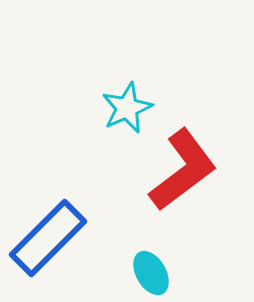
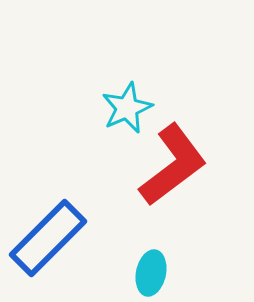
red L-shape: moved 10 px left, 5 px up
cyan ellipse: rotated 42 degrees clockwise
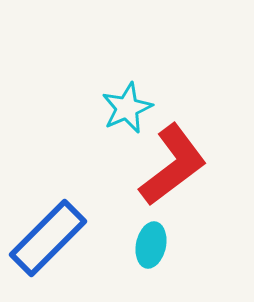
cyan ellipse: moved 28 px up
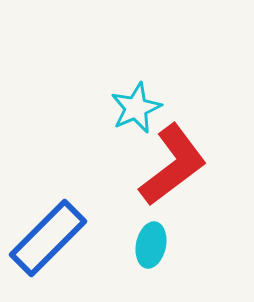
cyan star: moved 9 px right
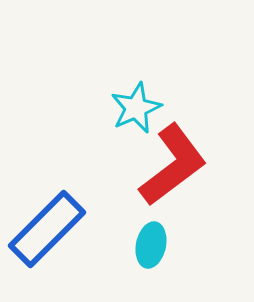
blue rectangle: moved 1 px left, 9 px up
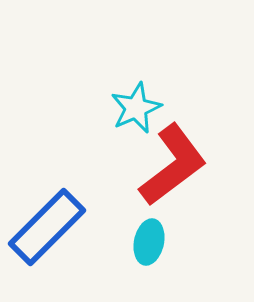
blue rectangle: moved 2 px up
cyan ellipse: moved 2 px left, 3 px up
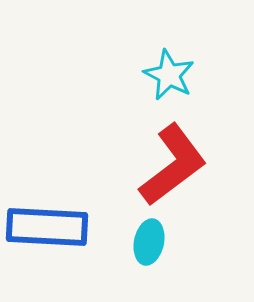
cyan star: moved 33 px right, 33 px up; rotated 21 degrees counterclockwise
blue rectangle: rotated 48 degrees clockwise
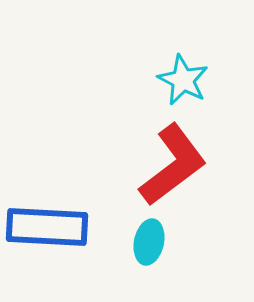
cyan star: moved 14 px right, 5 px down
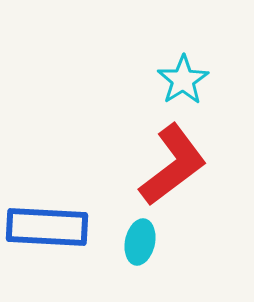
cyan star: rotated 12 degrees clockwise
cyan ellipse: moved 9 px left
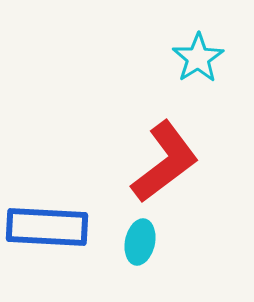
cyan star: moved 15 px right, 22 px up
red L-shape: moved 8 px left, 3 px up
